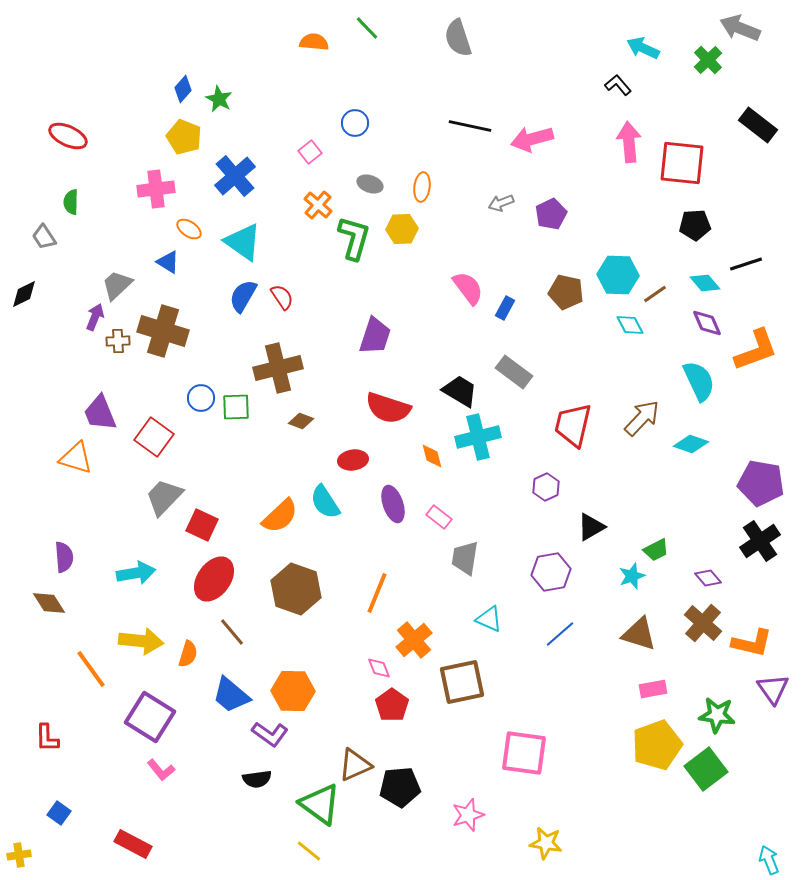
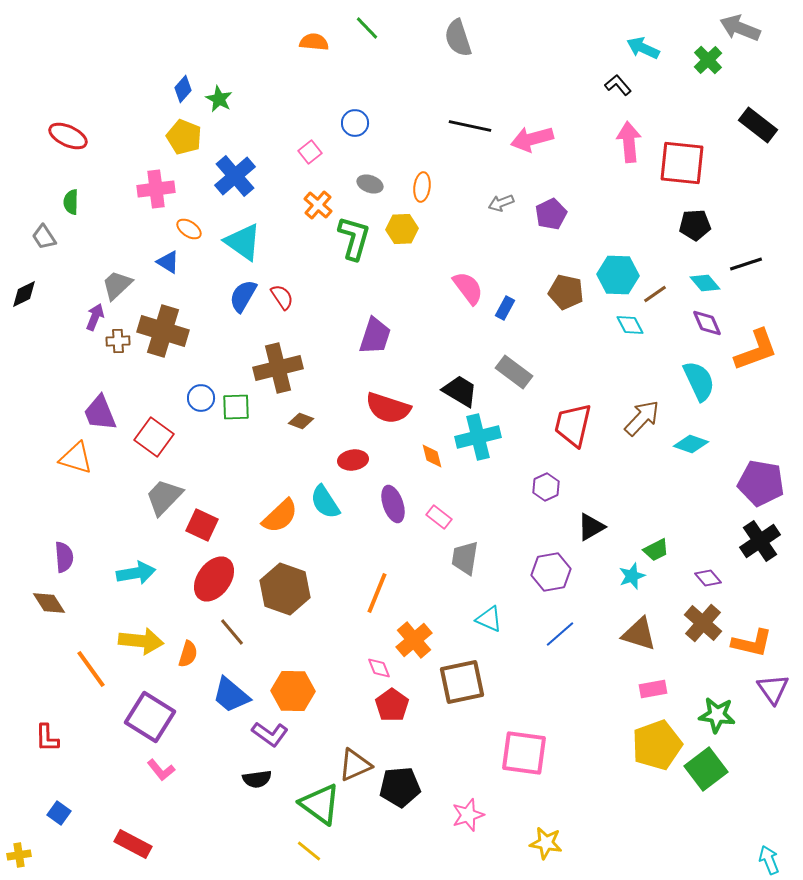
brown hexagon at (296, 589): moved 11 px left
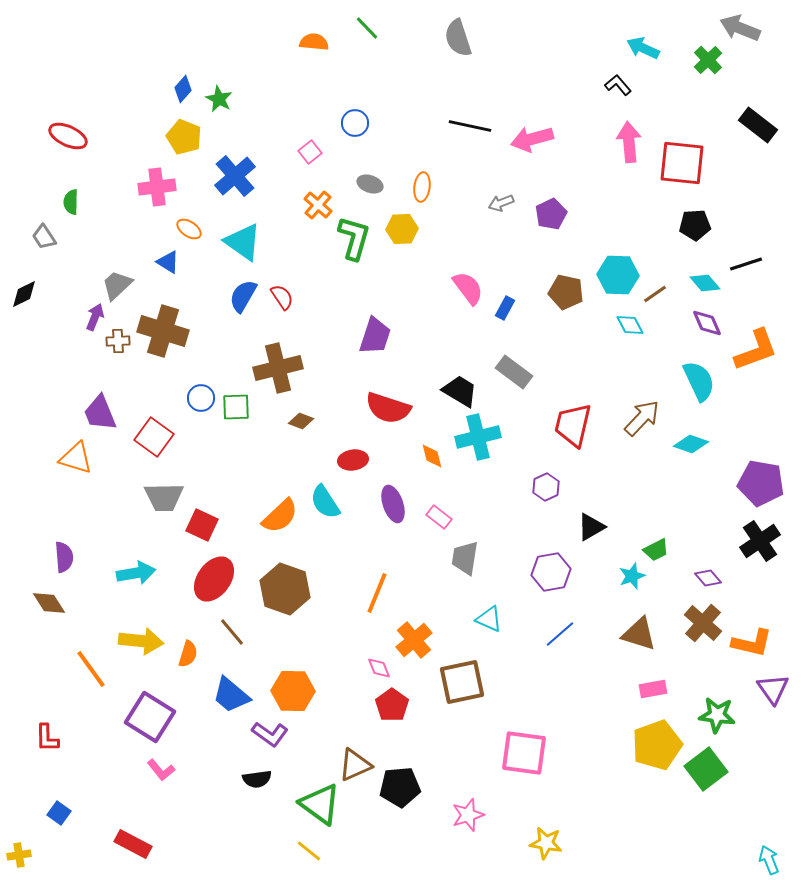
pink cross at (156, 189): moved 1 px right, 2 px up
gray trapezoid at (164, 497): rotated 135 degrees counterclockwise
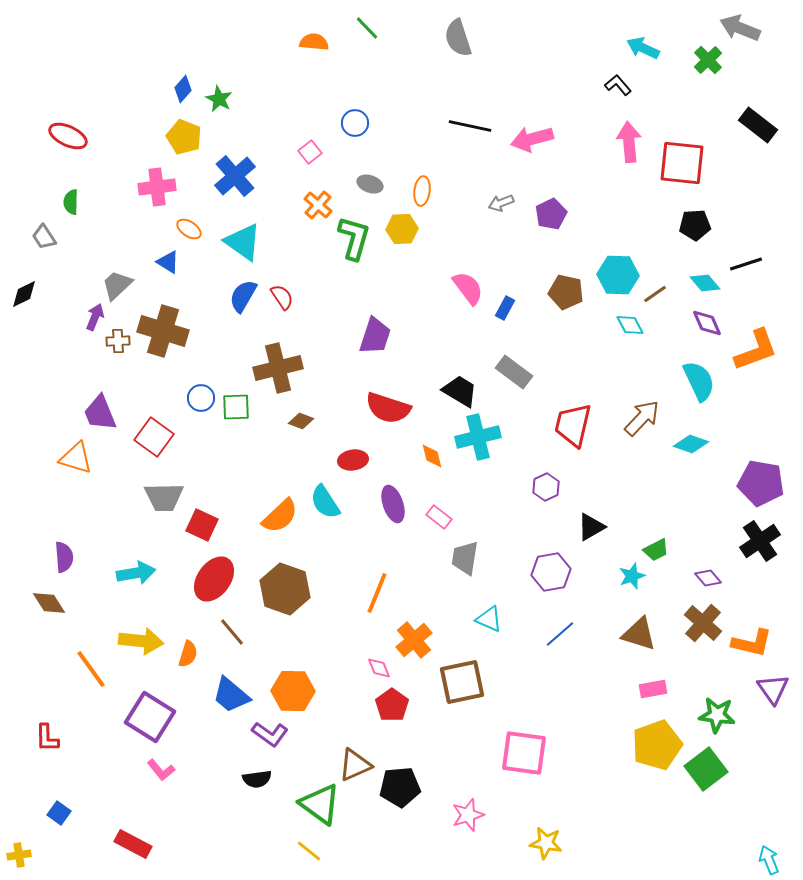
orange ellipse at (422, 187): moved 4 px down
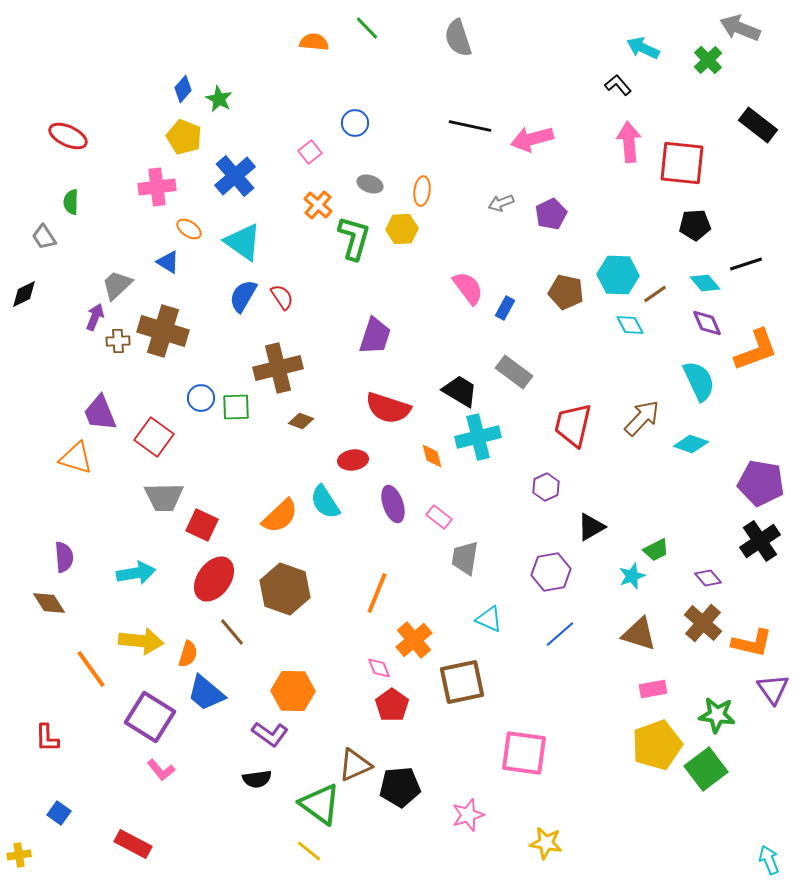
blue trapezoid at (231, 695): moved 25 px left, 2 px up
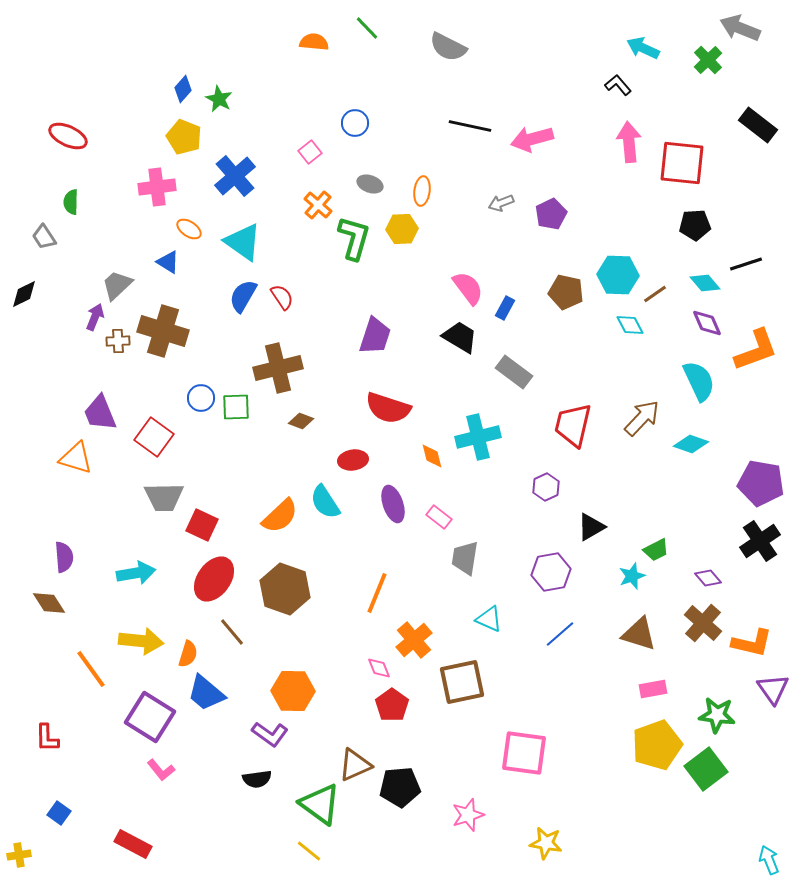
gray semicircle at (458, 38): moved 10 px left, 9 px down; rotated 45 degrees counterclockwise
black trapezoid at (460, 391): moved 54 px up
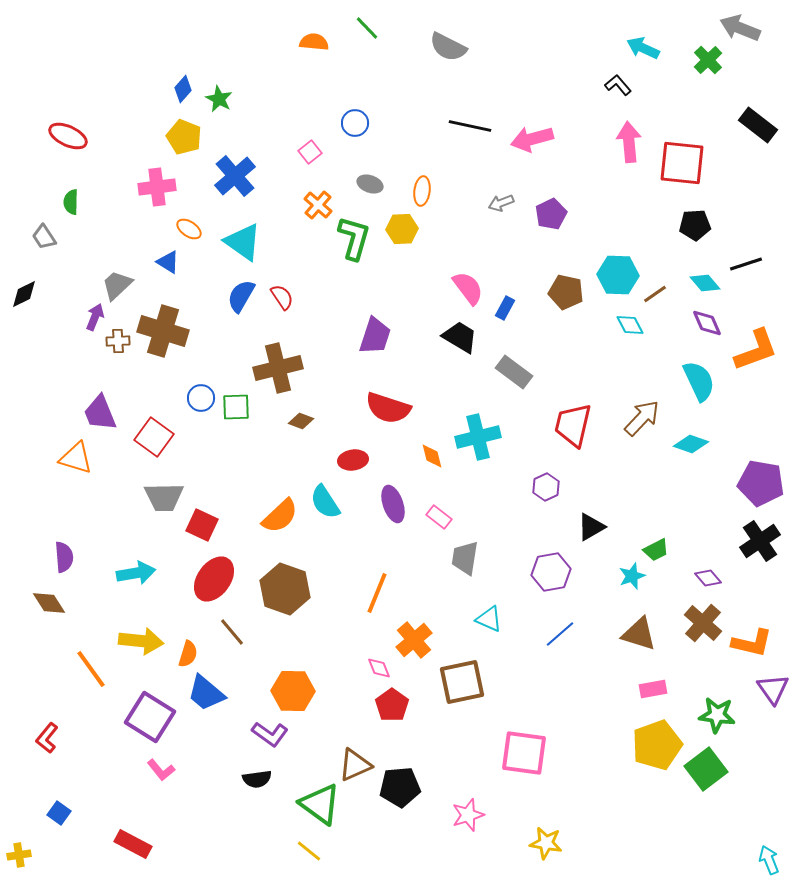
blue semicircle at (243, 296): moved 2 px left
red L-shape at (47, 738): rotated 40 degrees clockwise
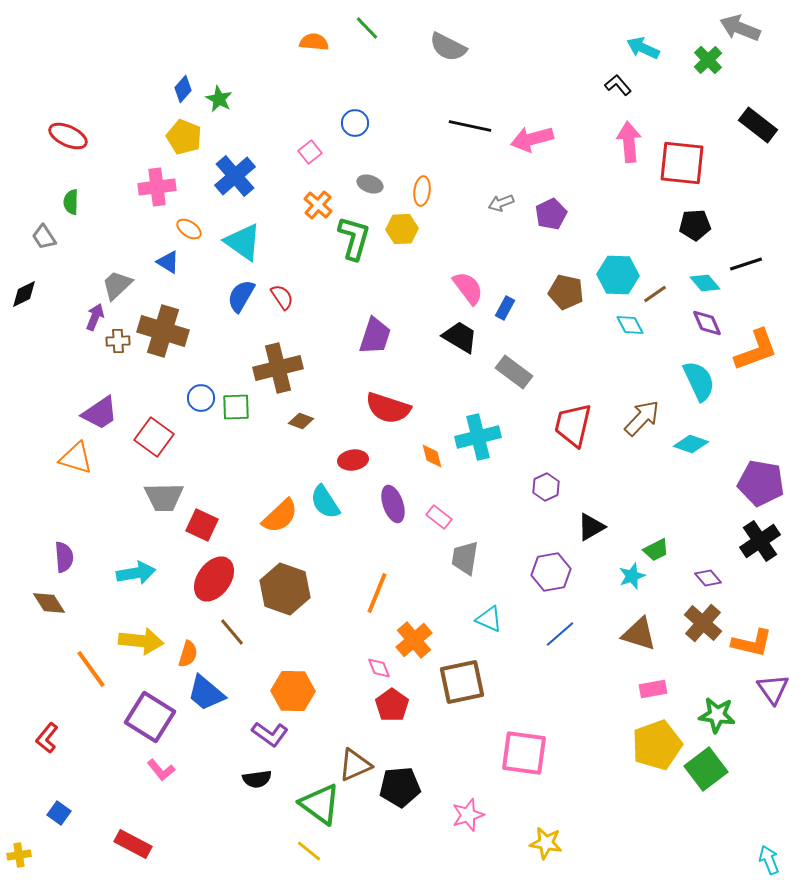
purple trapezoid at (100, 413): rotated 102 degrees counterclockwise
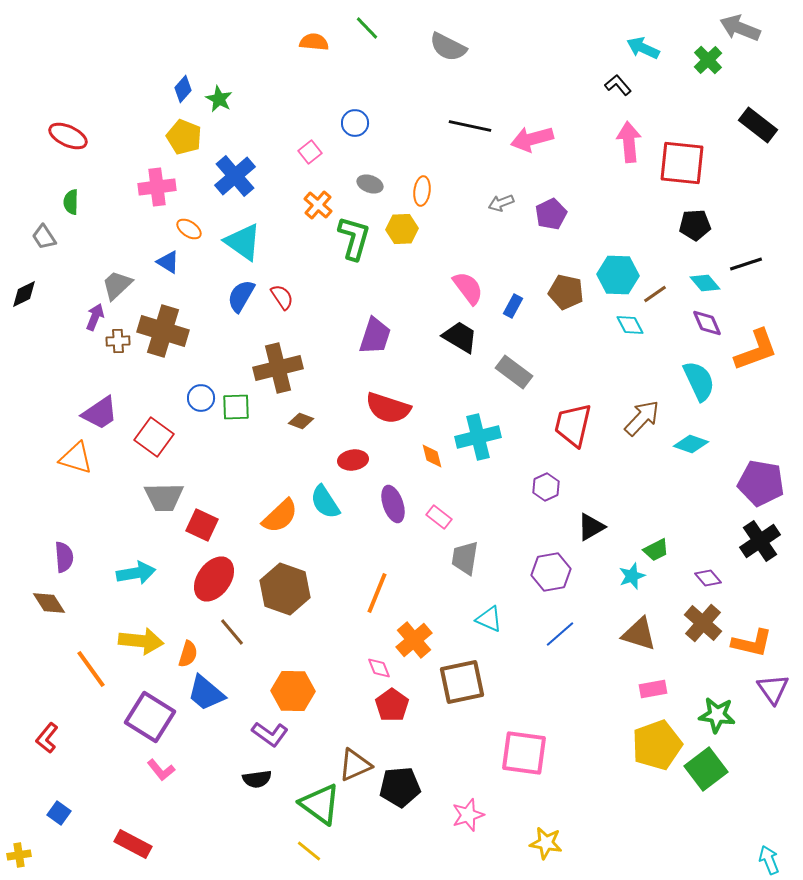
blue rectangle at (505, 308): moved 8 px right, 2 px up
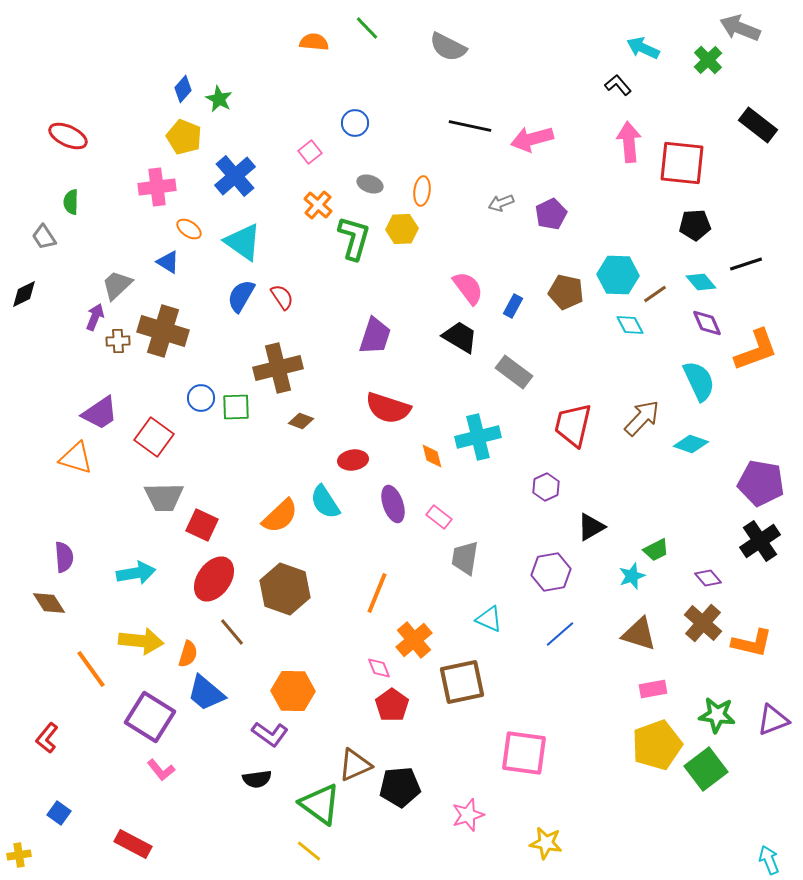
cyan diamond at (705, 283): moved 4 px left, 1 px up
purple triangle at (773, 689): moved 31 px down; rotated 44 degrees clockwise
